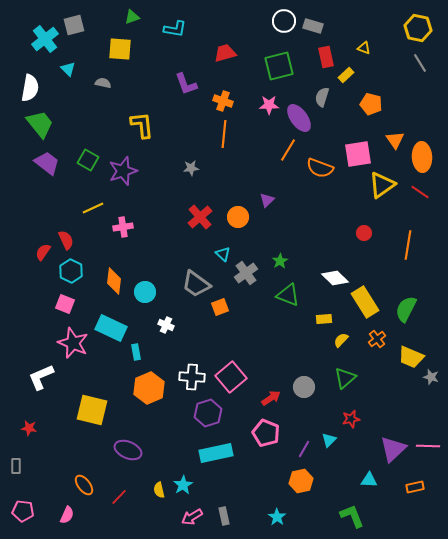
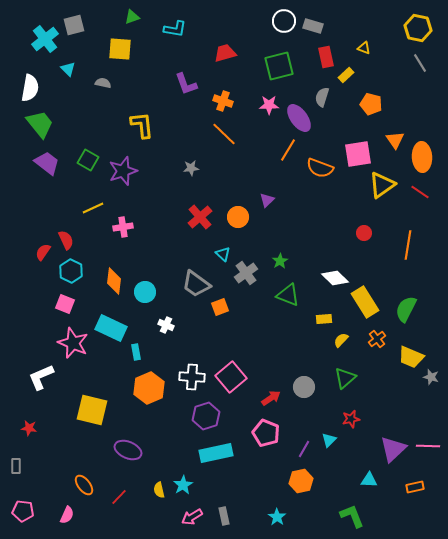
orange line at (224, 134): rotated 52 degrees counterclockwise
purple hexagon at (208, 413): moved 2 px left, 3 px down
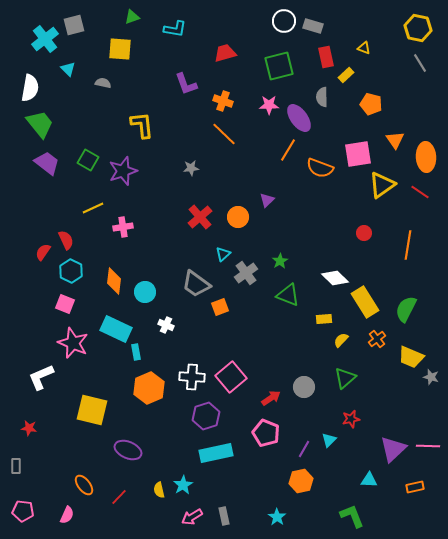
gray semicircle at (322, 97): rotated 18 degrees counterclockwise
orange ellipse at (422, 157): moved 4 px right
cyan triangle at (223, 254): rotated 35 degrees clockwise
cyan rectangle at (111, 328): moved 5 px right, 1 px down
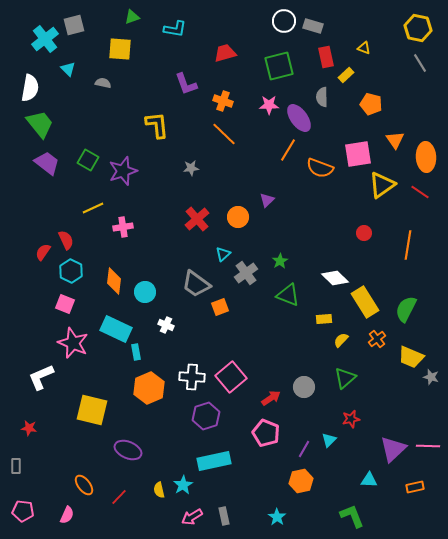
yellow L-shape at (142, 125): moved 15 px right
red cross at (200, 217): moved 3 px left, 2 px down
cyan rectangle at (216, 453): moved 2 px left, 8 px down
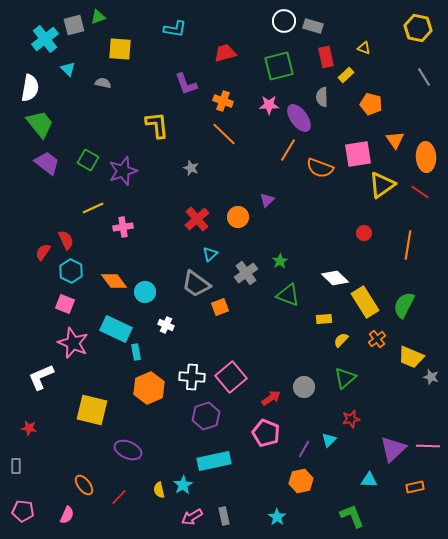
green triangle at (132, 17): moved 34 px left
gray line at (420, 63): moved 4 px right, 14 px down
gray star at (191, 168): rotated 28 degrees clockwise
cyan triangle at (223, 254): moved 13 px left
orange diamond at (114, 281): rotated 44 degrees counterclockwise
green semicircle at (406, 309): moved 2 px left, 4 px up
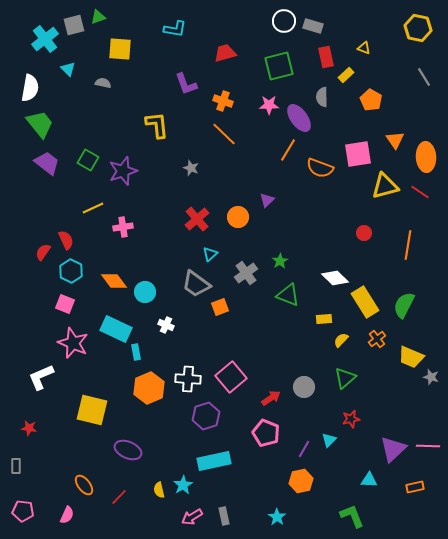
orange pentagon at (371, 104): moved 4 px up; rotated 15 degrees clockwise
yellow triangle at (382, 185): moved 3 px right, 1 px down; rotated 20 degrees clockwise
white cross at (192, 377): moved 4 px left, 2 px down
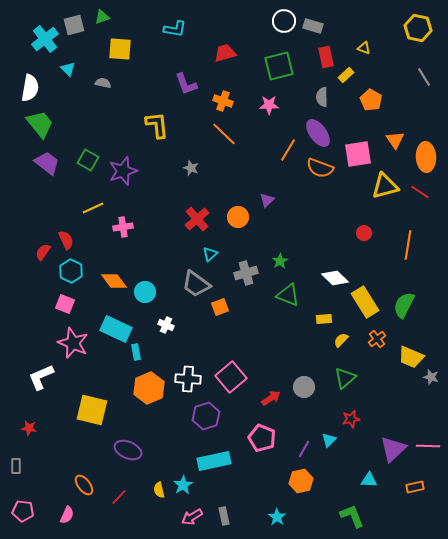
green triangle at (98, 17): moved 4 px right
purple ellipse at (299, 118): moved 19 px right, 15 px down
gray cross at (246, 273): rotated 20 degrees clockwise
pink pentagon at (266, 433): moved 4 px left, 5 px down
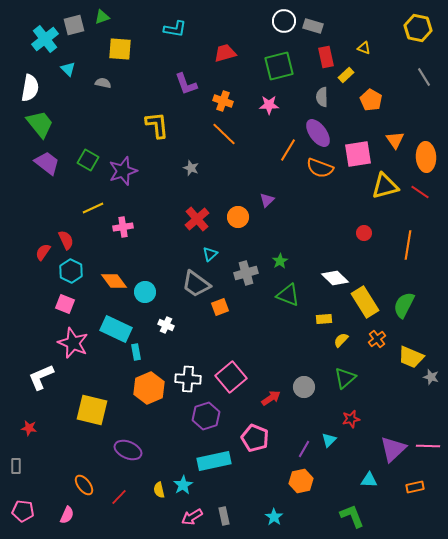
pink pentagon at (262, 438): moved 7 px left
cyan star at (277, 517): moved 3 px left
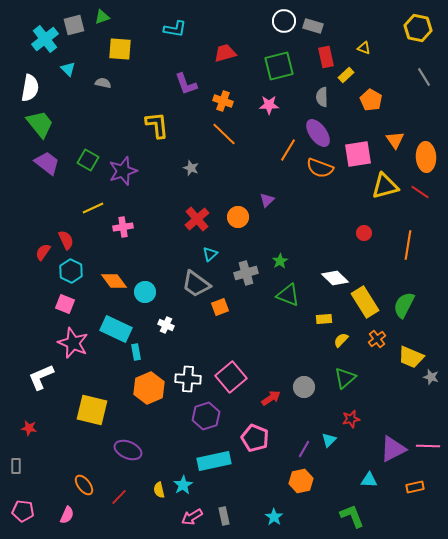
purple triangle at (393, 449): rotated 16 degrees clockwise
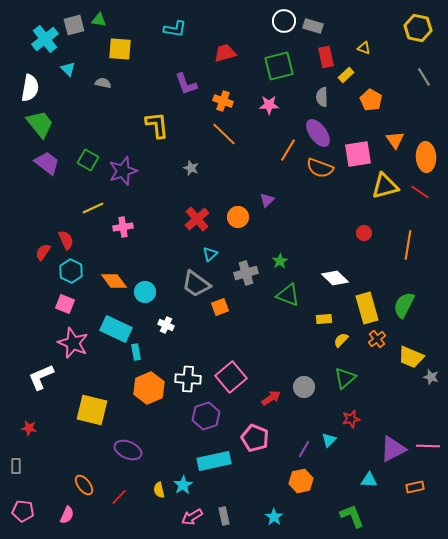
green triangle at (102, 17): moved 3 px left, 3 px down; rotated 28 degrees clockwise
yellow rectangle at (365, 302): moved 2 px right, 6 px down; rotated 16 degrees clockwise
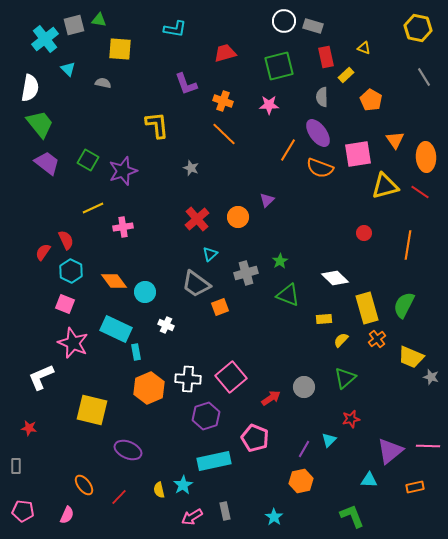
purple triangle at (393, 449): moved 3 px left, 2 px down; rotated 12 degrees counterclockwise
gray rectangle at (224, 516): moved 1 px right, 5 px up
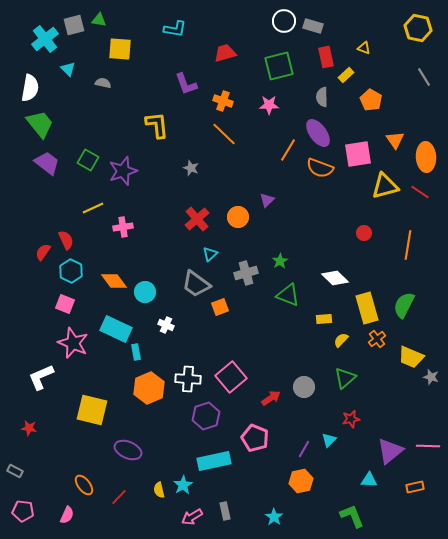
gray rectangle at (16, 466): moved 1 px left, 5 px down; rotated 63 degrees counterclockwise
